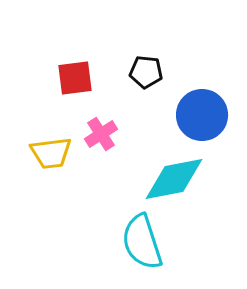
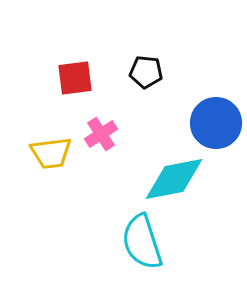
blue circle: moved 14 px right, 8 px down
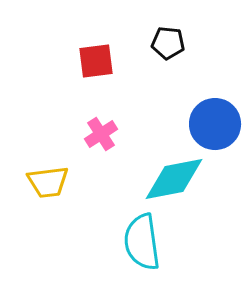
black pentagon: moved 22 px right, 29 px up
red square: moved 21 px right, 17 px up
blue circle: moved 1 px left, 1 px down
yellow trapezoid: moved 3 px left, 29 px down
cyan semicircle: rotated 10 degrees clockwise
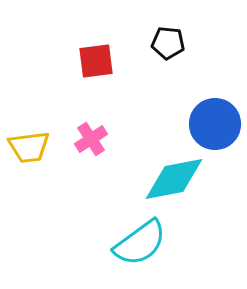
pink cross: moved 10 px left, 5 px down
yellow trapezoid: moved 19 px left, 35 px up
cyan semicircle: moved 2 px left, 1 px down; rotated 118 degrees counterclockwise
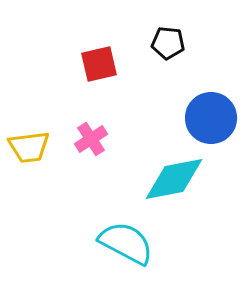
red square: moved 3 px right, 3 px down; rotated 6 degrees counterclockwise
blue circle: moved 4 px left, 6 px up
cyan semicircle: moved 14 px left; rotated 116 degrees counterclockwise
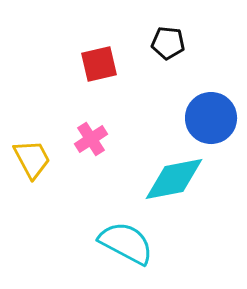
yellow trapezoid: moved 3 px right, 12 px down; rotated 111 degrees counterclockwise
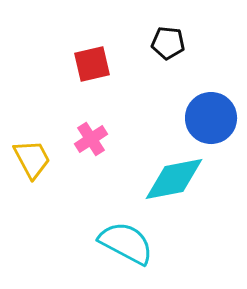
red square: moved 7 px left
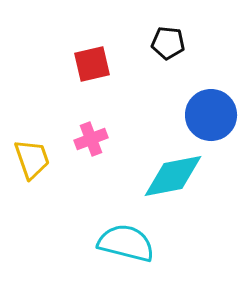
blue circle: moved 3 px up
pink cross: rotated 12 degrees clockwise
yellow trapezoid: rotated 9 degrees clockwise
cyan diamond: moved 1 px left, 3 px up
cyan semicircle: rotated 14 degrees counterclockwise
